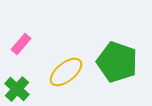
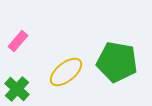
pink rectangle: moved 3 px left, 3 px up
green pentagon: rotated 9 degrees counterclockwise
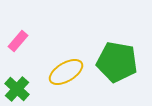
yellow ellipse: rotated 8 degrees clockwise
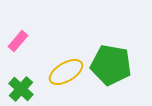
green pentagon: moved 6 px left, 3 px down
green cross: moved 4 px right
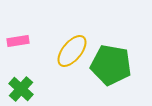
pink rectangle: rotated 40 degrees clockwise
yellow ellipse: moved 6 px right, 21 px up; rotated 20 degrees counterclockwise
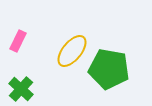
pink rectangle: rotated 55 degrees counterclockwise
green pentagon: moved 2 px left, 4 px down
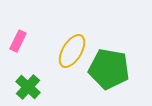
yellow ellipse: rotated 8 degrees counterclockwise
green cross: moved 7 px right, 2 px up
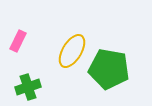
green cross: rotated 30 degrees clockwise
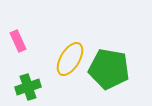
pink rectangle: rotated 50 degrees counterclockwise
yellow ellipse: moved 2 px left, 8 px down
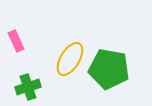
pink rectangle: moved 2 px left
